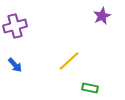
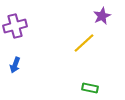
yellow line: moved 15 px right, 18 px up
blue arrow: rotated 63 degrees clockwise
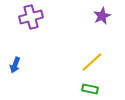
purple cross: moved 16 px right, 9 px up
yellow line: moved 8 px right, 19 px down
green rectangle: moved 1 px down
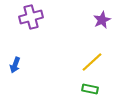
purple star: moved 4 px down
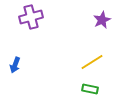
yellow line: rotated 10 degrees clockwise
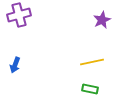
purple cross: moved 12 px left, 2 px up
yellow line: rotated 20 degrees clockwise
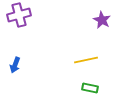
purple star: rotated 18 degrees counterclockwise
yellow line: moved 6 px left, 2 px up
green rectangle: moved 1 px up
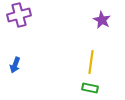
yellow line: moved 5 px right, 2 px down; rotated 70 degrees counterclockwise
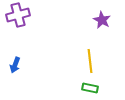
purple cross: moved 1 px left
yellow line: moved 1 px left, 1 px up; rotated 15 degrees counterclockwise
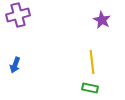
yellow line: moved 2 px right, 1 px down
